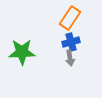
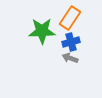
green star: moved 20 px right, 21 px up
gray arrow: rotated 119 degrees clockwise
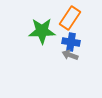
blue cross: rotated 24 degrees clockwise
gray arrow: moved 3 px up
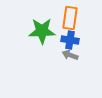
orange rectangle: rotated 25 degrees counterclockwise
blue cross: moved 1 px left, 2 px up
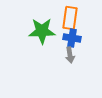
blue cross: moved 2 px right, 2 px up
gray arrow: rotated 119 degrees counterclockwise
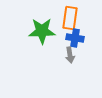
blue cross: moved 3 px right
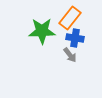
orange rectangle: rotated 30 degrees clockwise
gray arrow: rotated 28 degrees counterclockwise
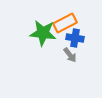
orange rectangle: moved 5 px left, 5 px down; rotated 25 degrees clockwise
green star: moved 1 px right, 2 px down; rotated 8 degrees clockwise
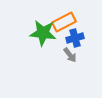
orange rectangle: moved 1 px left, 1 px up
blue cross: rotated 24 degrees counterclockwise
